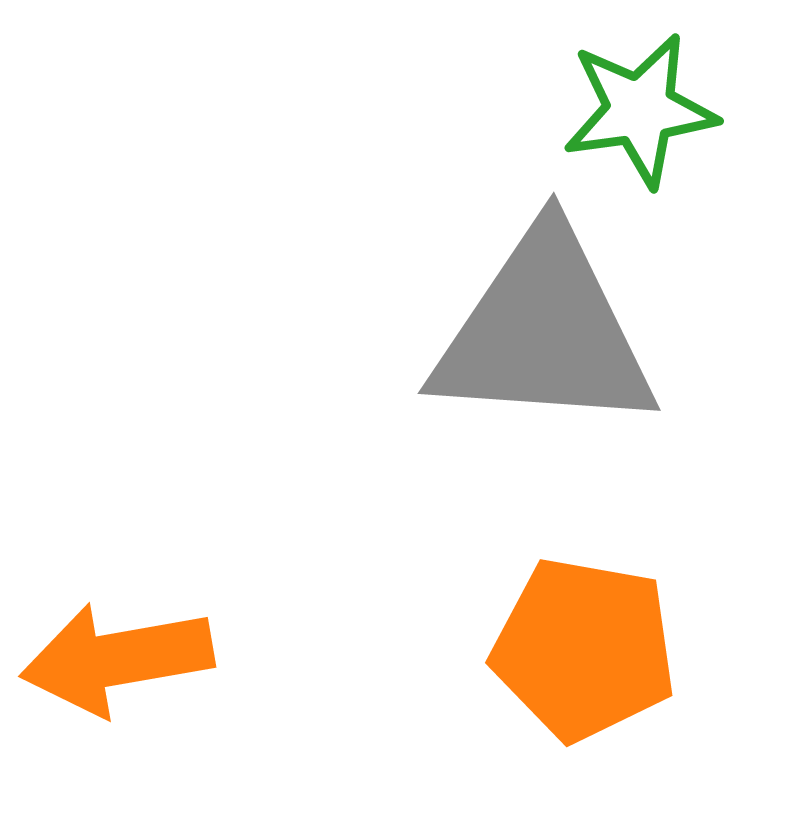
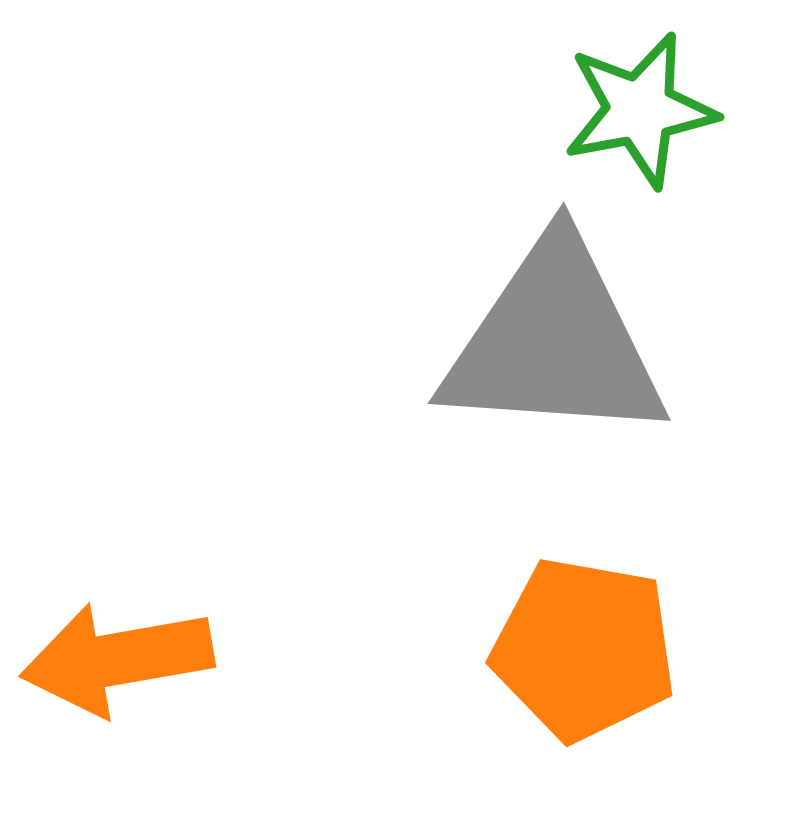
green star: rotated 3 degrees counterclockwise
gray triangle: moved 10 px right, 10 px down
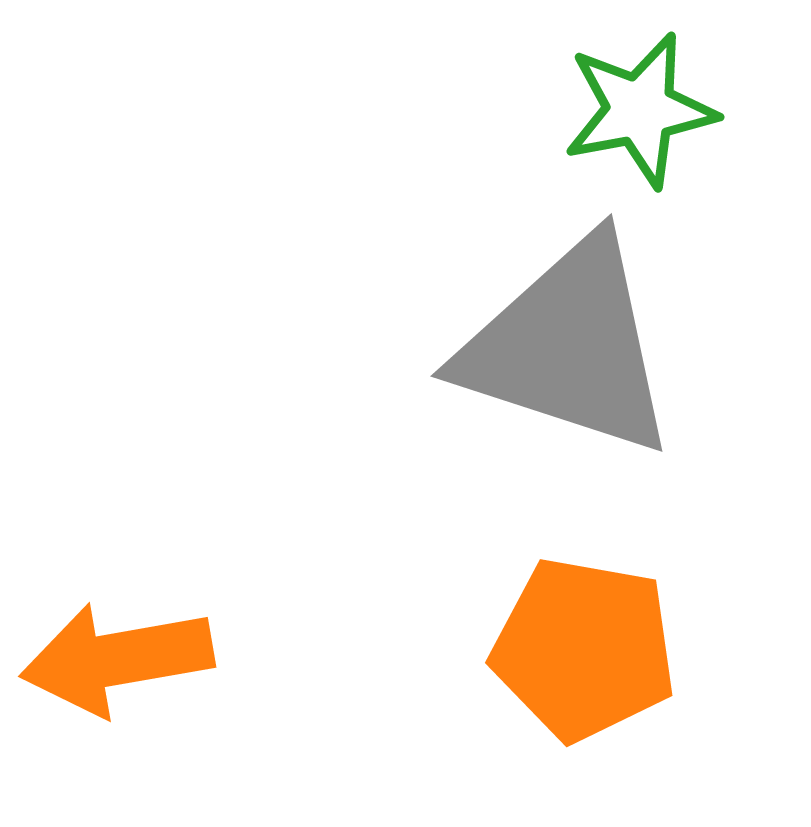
gray triangle: moved 14 px right, 5 px down; rotated 14 degrees clockwise
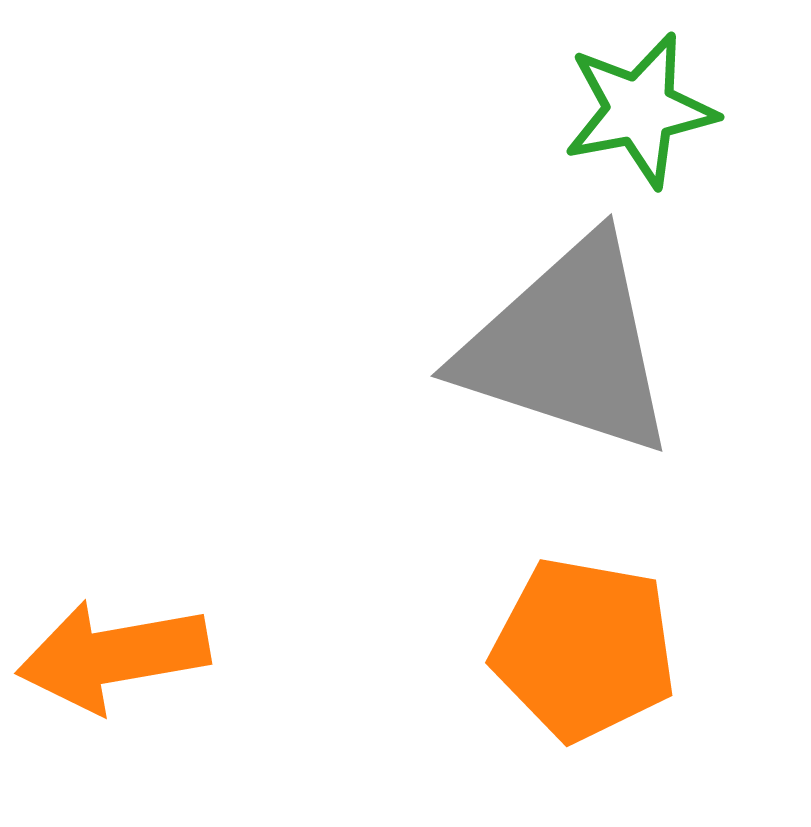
orange arrow: moved 4 px left, 3 px up
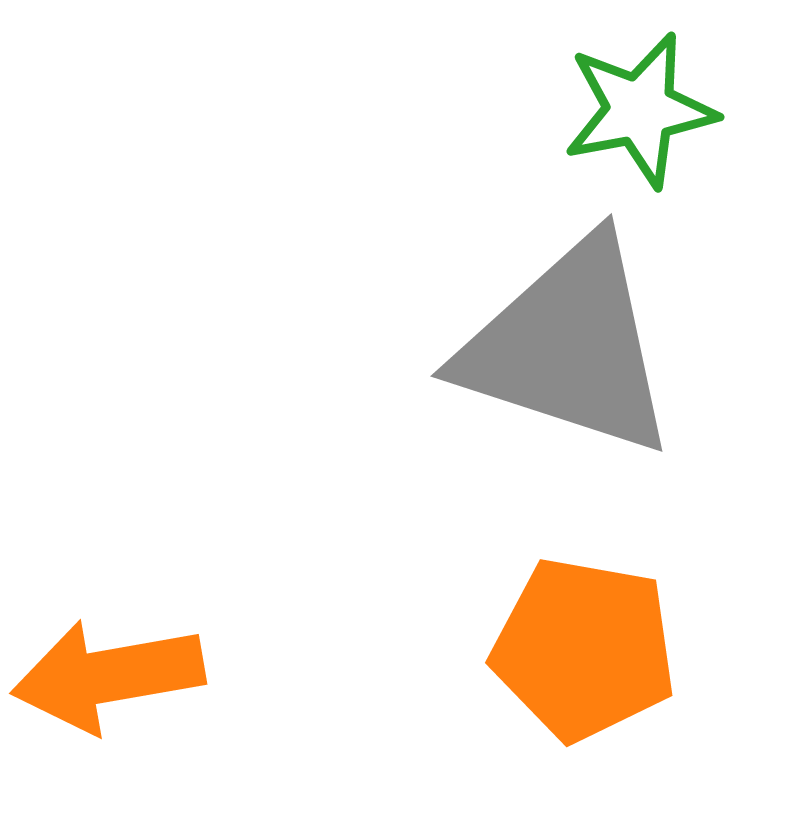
orange arrow: moved 5 px left, 20 px down
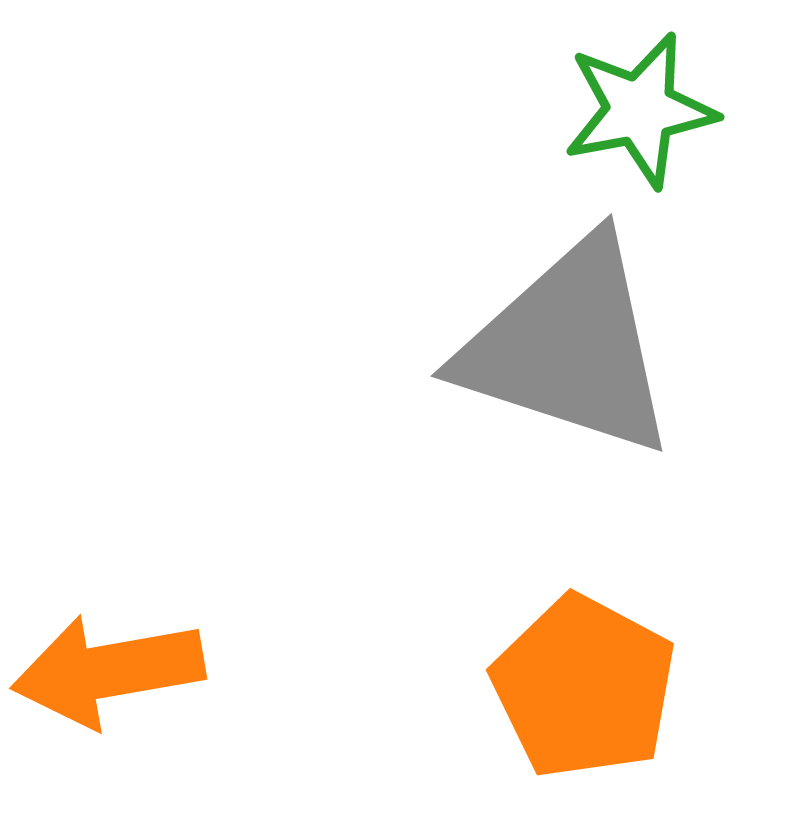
orange pentagon: moved 38 px down; rotated 18 degrees clockwise
orange arrow: moved 5 px up
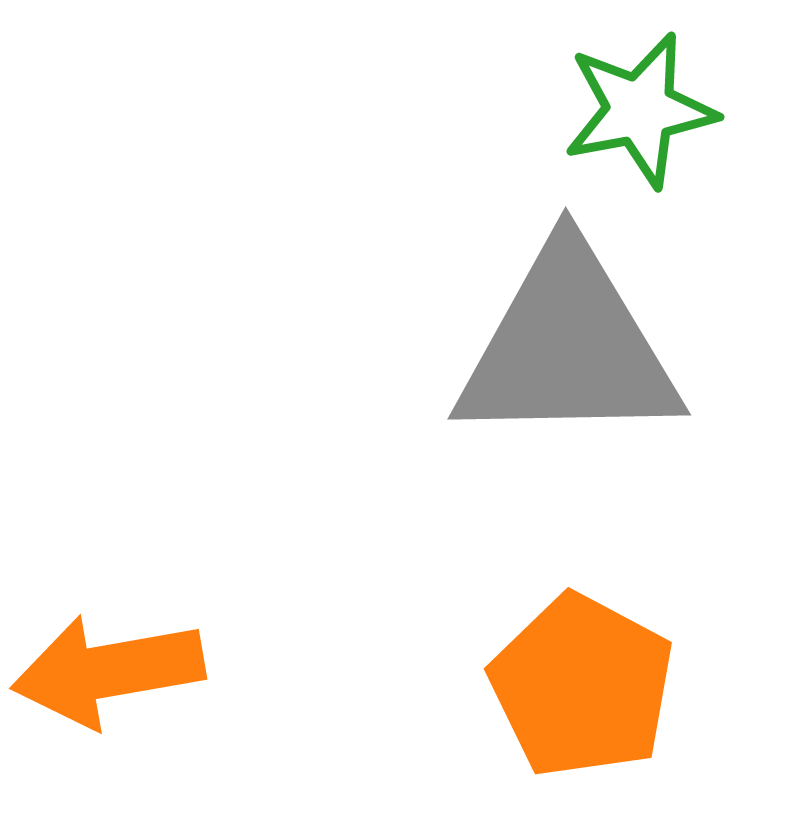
gray triangle: rotated 19 degrees counterclockwise
orange pentagon: moved 2 px left, 1 px up
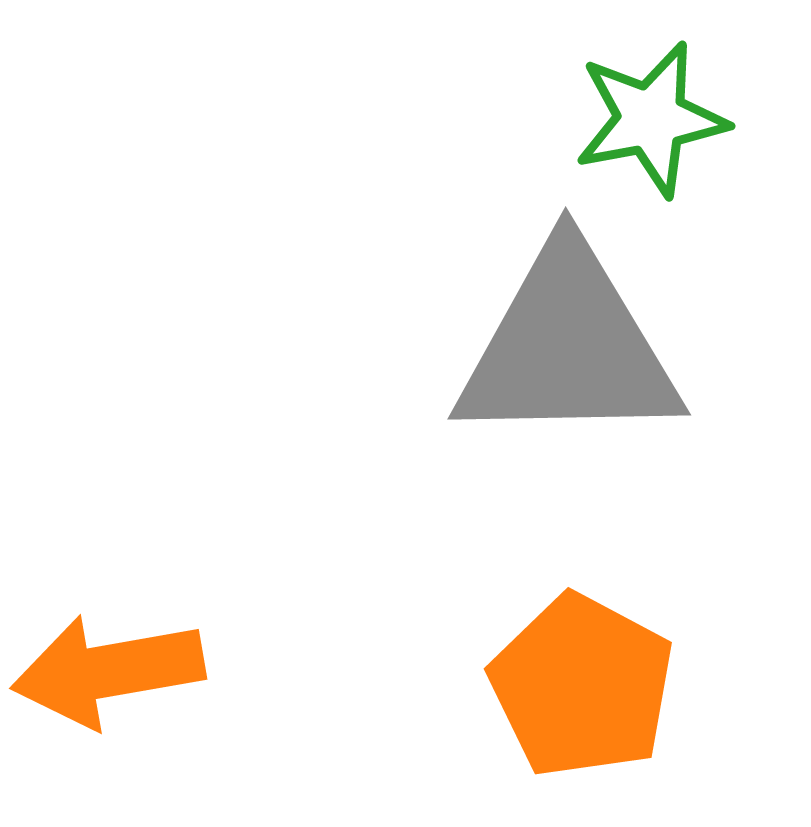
green star: moved 11 px right, 9 px down
